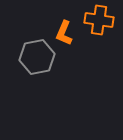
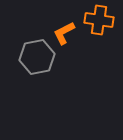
orange L-shape: rotated 40 degrees clockwise
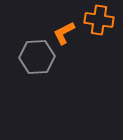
gray hexagon: rotated 8 degrees clockwise
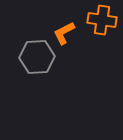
orange cross: moved 3 px right
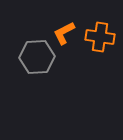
orange cross: moved 2 px left, 17 px down
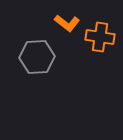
orange L-shape: moved 3 px right, 10 px up; rotated 115 degrees counterclockwise
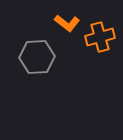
orange cross: rotated 24 degrees counterclockwise
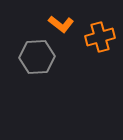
orange L-shape: moved 6 px left, 1 px down
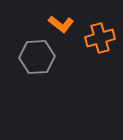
orange cross: moved 1 px down
